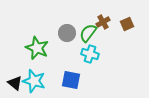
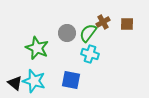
brown square: rotated 24 degrees clockwise
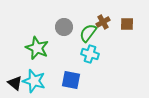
gray circle: moved 3 px left, 6 px up
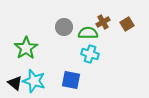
brown square: rotated 32 degrees counterclockwise
green semicircle: rotated 54 degrees clockwise
green star: moved 11 px left; rotated 15 degrees clockwise
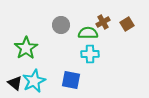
gray circle: moved 3 px left, 2 px up
cyan cross: rotated 18 degrees counterclockwise
cyan star: rotated 30 degrees clockwise
